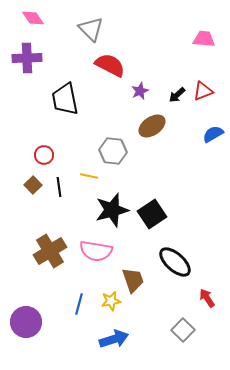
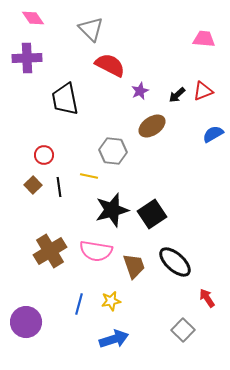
brown trapezoid: moved 1 px right, 14 px up
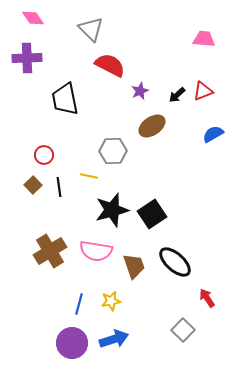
gray hexagon: rotated 8 degrees counterclockwise
purple circle: moved 46 px right, 21 px down
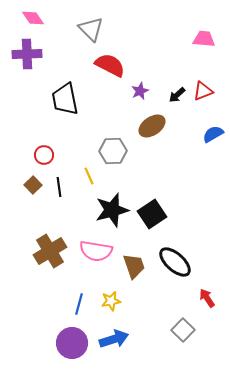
purple cross: moved 4 px up
yellow line: rotated 54 degrees clockwise
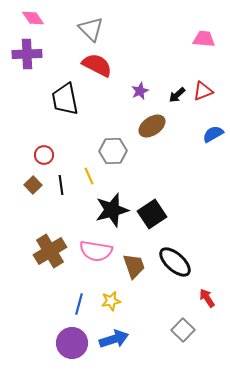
red semicircle: moved 13 px left
black line: moved 2 px right, 2 px up
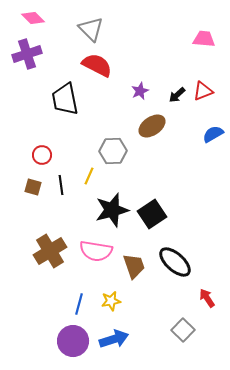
pink diamond: rotated 10 degrees counterclockwise
purple cross: rotated 16 degrees counterclockwise
red circle: moved 2 px left
yellow line: rotated 48 degrees clockwise
brown square: moved 2 px down; rotated 30 degrees counterclockwise
purple circle: moved 1 px right, 2 px up
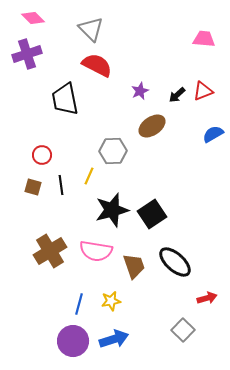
red arrow: rotated 108 degrees clockwise
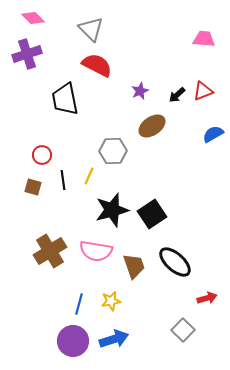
black line: moved 2 px right, 5 px up
